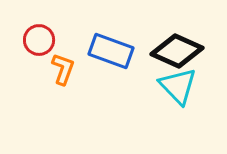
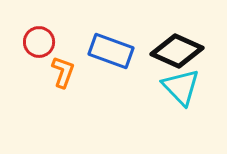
red circle: moved 2 px down
orange L-shape: moved 3 px down
cyan triangle: moved 3 px right, 1 px down
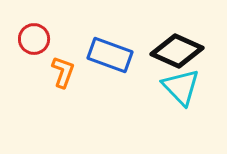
red circle: moved 5 px left, 3 px up
blue rectangle: moved 1 px left, 4 px down
